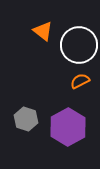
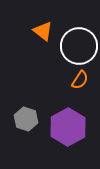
white circle: moved 1 px down
orange semicircle: moved 1 px up; rotated 150 degrees clockwise
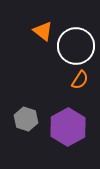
white circle: moved 3 px left
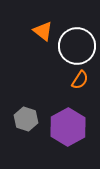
white circle: moved 1 px right
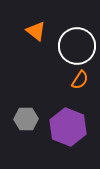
orange triangle: moved 7 px left
gray hexagon: rotated 20 degrees counterclockwise
purple hexagon: rotated 9 degrees counterclockwise
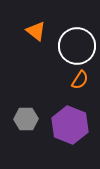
purple hexagon: moved 2 px right, 2 px up
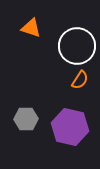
orange triangle: moved 5 px left, 3 px up; rotated 20 degrees counterclockwise
purple hexagon: moved 2 px down; rotated 9 degrees counterclockwise
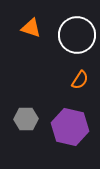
white circle: moved 11 px up
